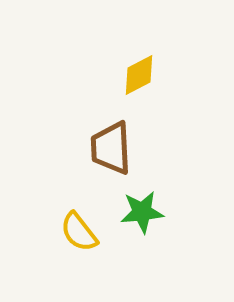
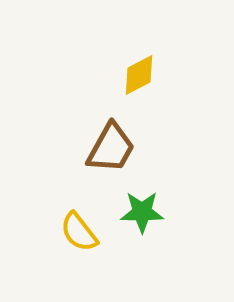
brown trapezoid: rotated 148 degrees counterclockwise
green star: rotated 6 degrees clockwise
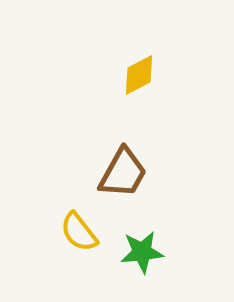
brown trapezoid: moved 12 px right, 25 px down
green star: moved 40 px down; rotated 6 degrees counterclockwise
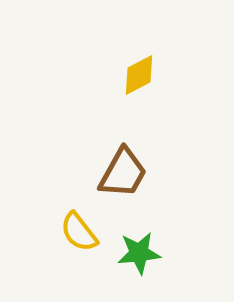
green star: moved 3 px left, 1 px down
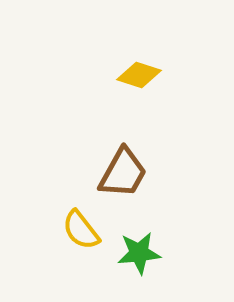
yellow diamond: rotated 45 degrees clockwise
yellow semicircle: moved 2 px right, 2 px up
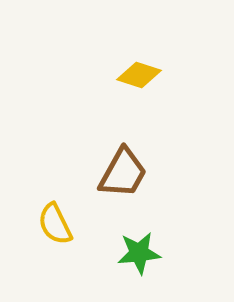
yellow semicircle: moved 26 px left, 6 px up; rotated 12 degrees clockwise
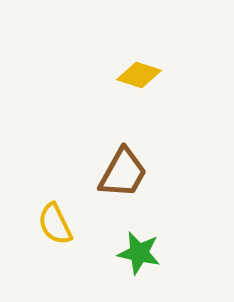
green star: rotated 18 degrees clockwise
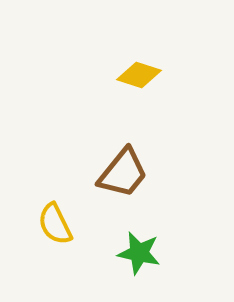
brown trapezoid: rotated 10 degrees clockwise
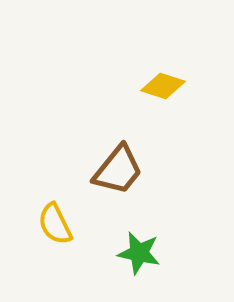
yellow diamond: moved 24 px right, 11 px down
brown trapezoid: moved 5 px left, 3 px up
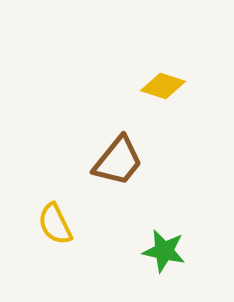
brown trapezoid: moved 9 px up
green star: moved 25 px right, 2 px up
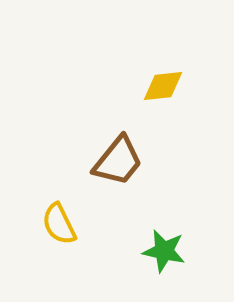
yellow diamond: rotated 24 degrees counterclockwise
yellow semicircle: moved 4 px right
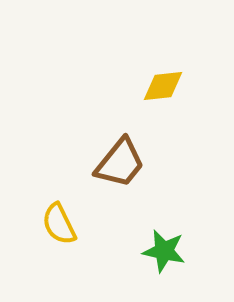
brown trapezoid: moved 2 px right, 2 px down
